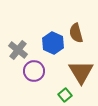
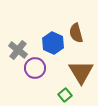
purple circle: moved 1 px right, 3 px up
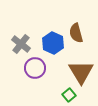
gray cross: moved 3 px right, 6 px up
green square: moved 4 px right
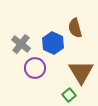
brown semicircle: moved 1 px left, 5 px up
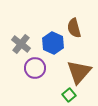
brown semicircle: moved 1 px left
brown triangle: moved 2 px left; rotated 12 degrees clockwise
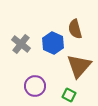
brown semicircle: moved 1 px right, 1 px down
purple circle: moved 18 px down
brown triangle: moved 6 px up
green square: rotated 24 degrees counterclockwise
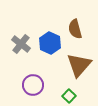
blue hexagon: moved 3 px left
brown triangle: moved 1 px up
purple circle: moved 2 px left, 1 px up
green square: moved 1 px down; rotated 16 degrees clockwise
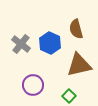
brown semicircle: moved 1 px right
brown triangle: rotated 36 degrees clockwise
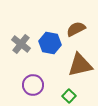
brown semicircle: rotated 78 degrees clockwise
blue hexagon: rotated 15 degrees counterclockwise
brown triangle: moved 1 px right
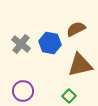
purple circle: moved 10 px left, 6 px down
